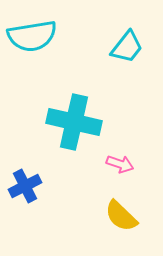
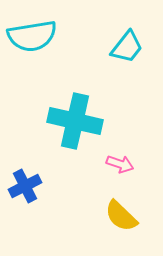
cyan cross: moved 1 px right, 1 px up
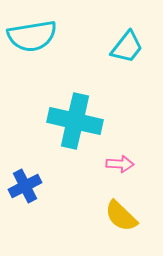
pink arrow: rotated 16 degrees counterclockwise
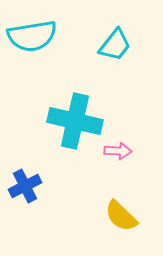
cyan trapezoid: moved 12 px left, 2 px up
pink arrow: moved 2 px left, 13 px up
